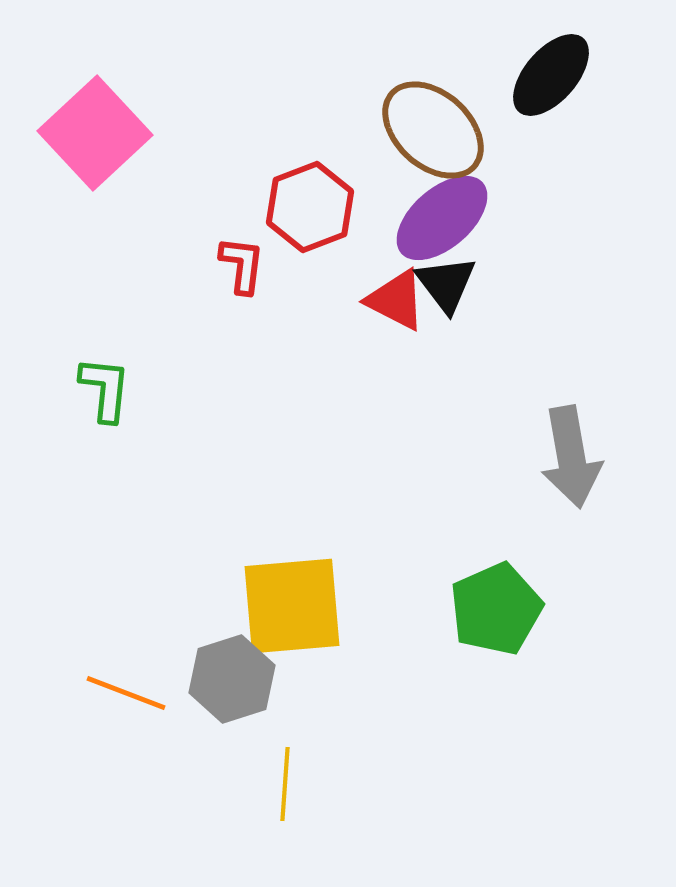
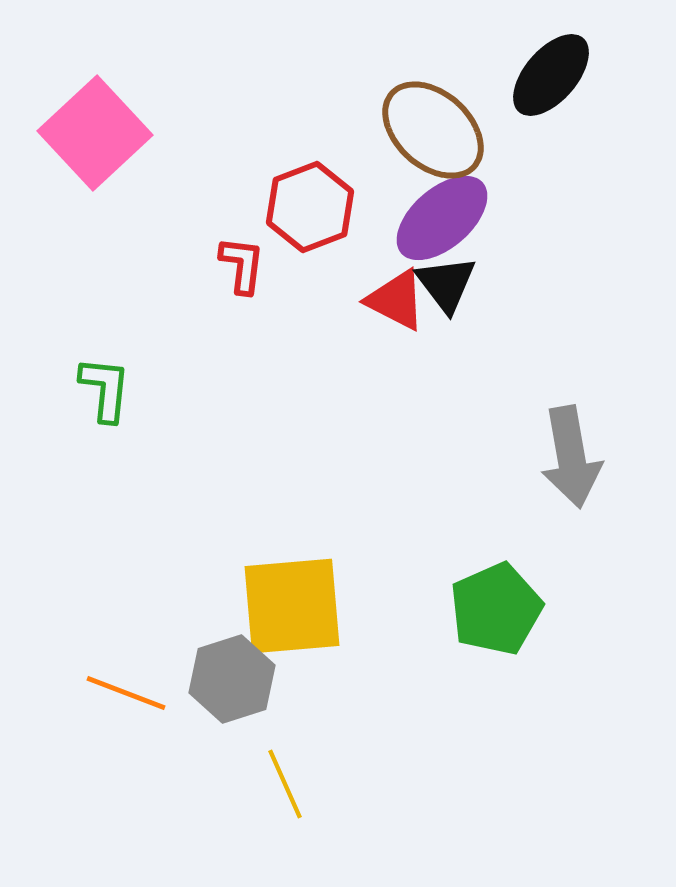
yellow line: rotated 28 degrees counterclockwise
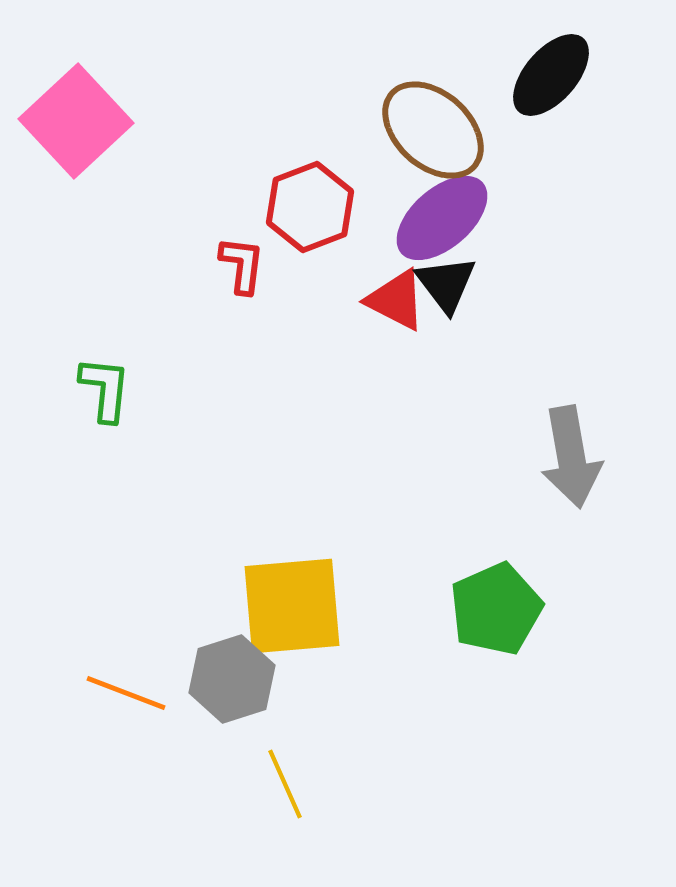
pink square: moved 19 px left, 12 px up
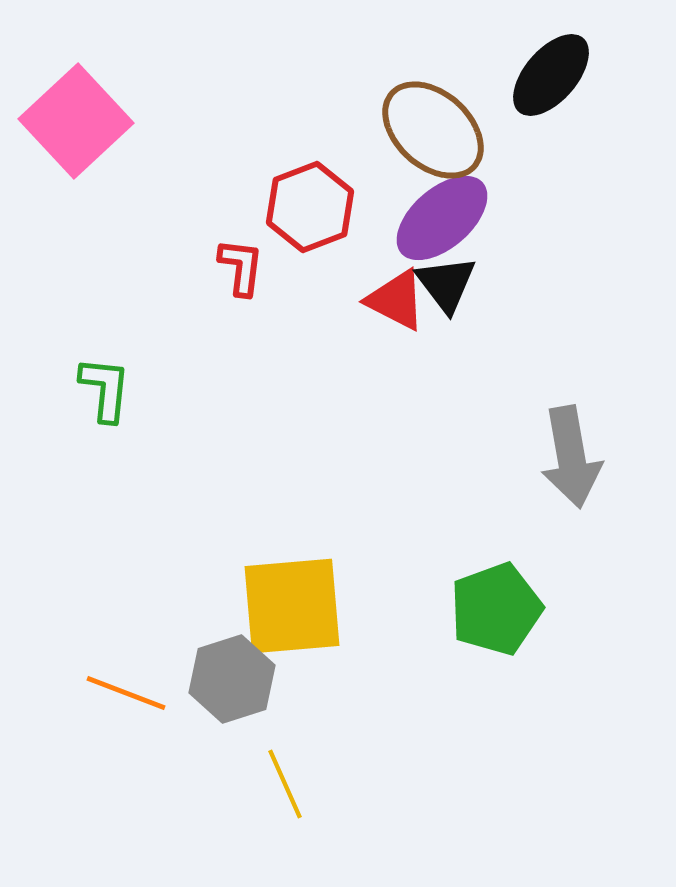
red L-shape: moved 1 px left, 2 px down
green pentagon: rotated 4 degrees clockwise
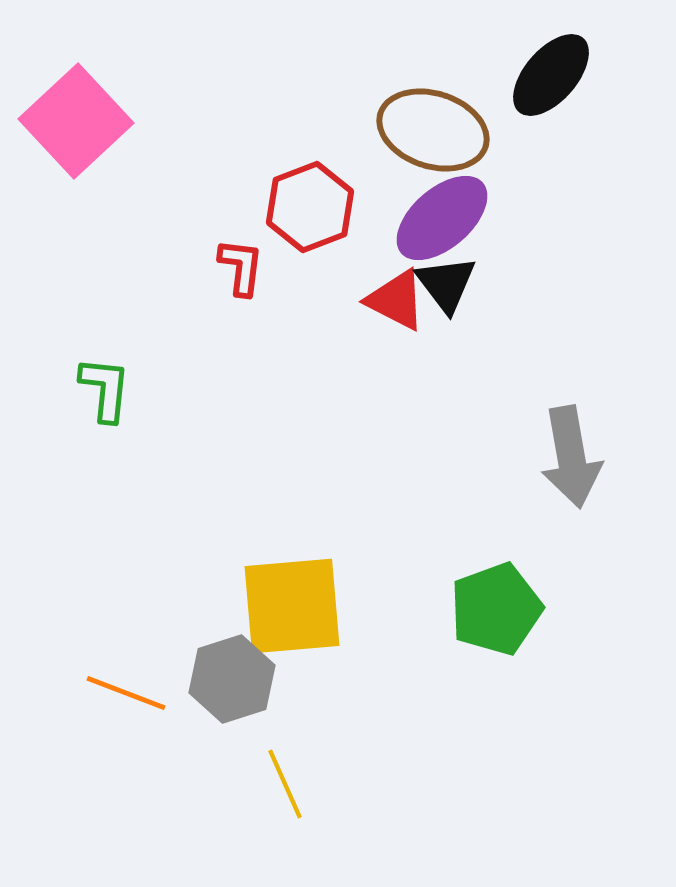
brown ellipse: rotated 24 degrees counterclockwise
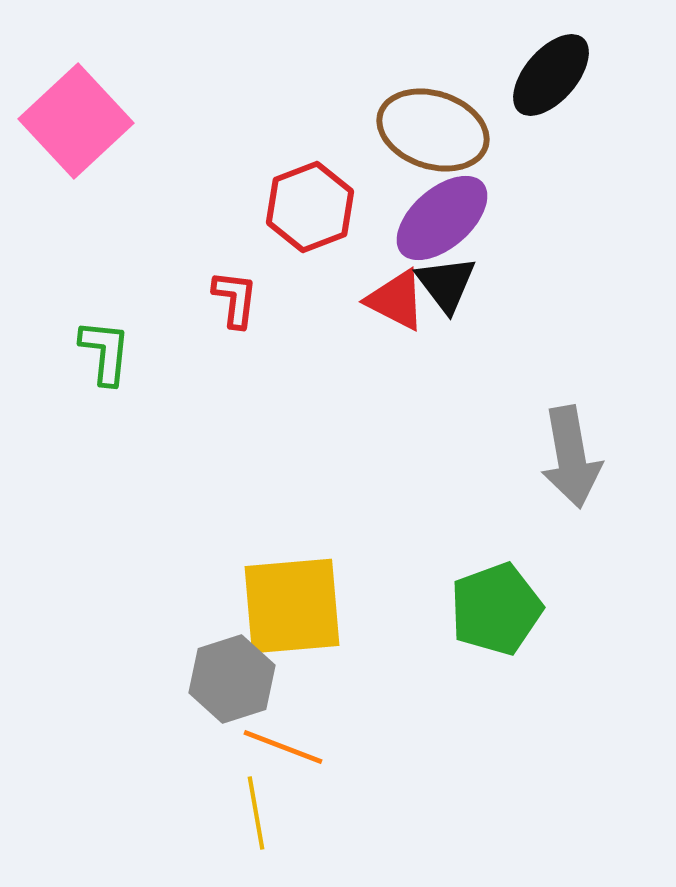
red L-shape: moved 6 px left, 32 px down
green L-shape: moved 37 px up
orange line: moved 157 px right, 54 px down
yellow line: moved 29 px left, 29 px down; rotated 14 degrees clockwise
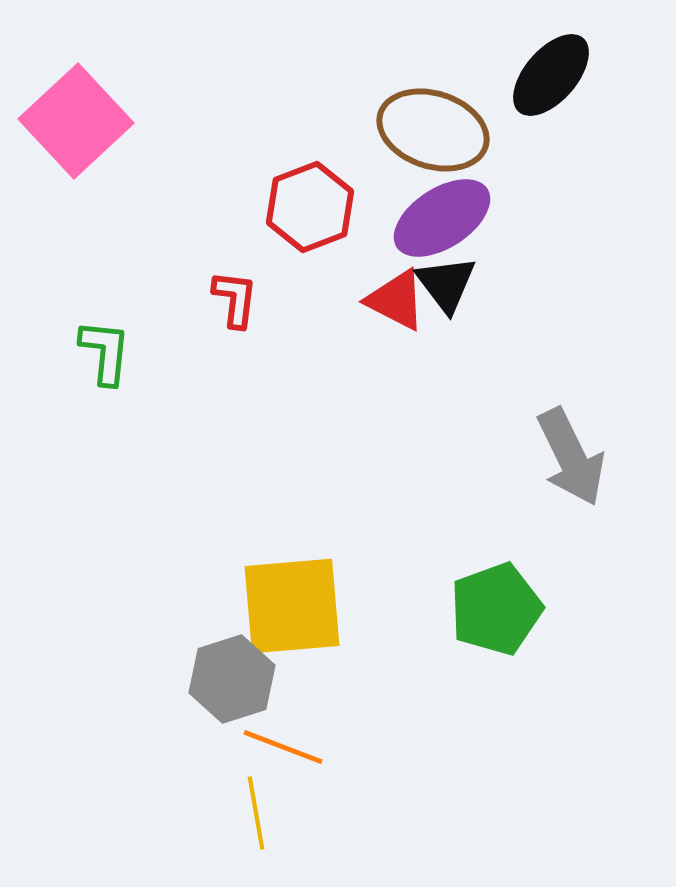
purple ellipse: rotated 8 degrees clockwise
gray arrow: rotated 16 degrees counterclockwise
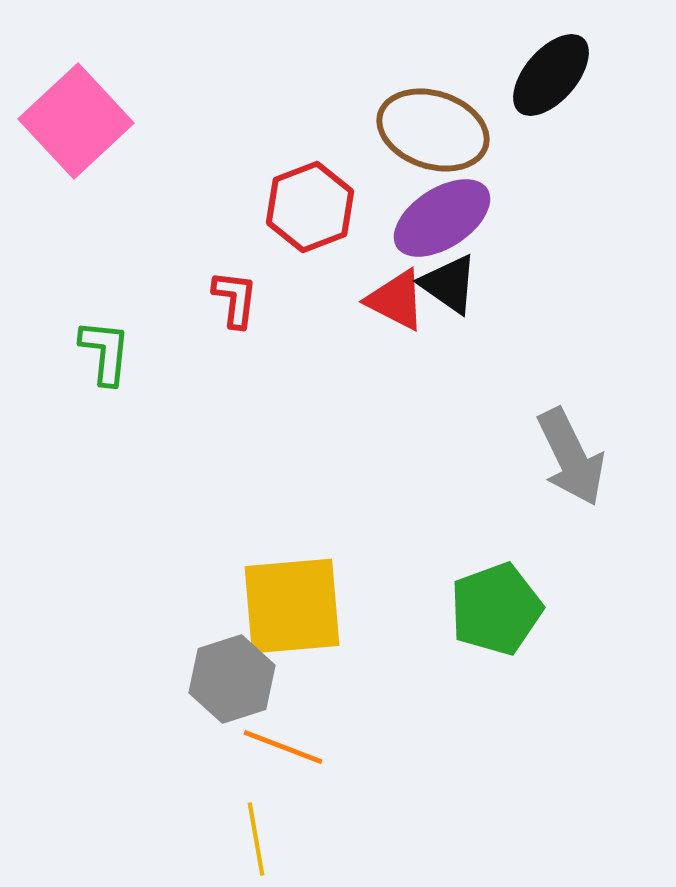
black triangle: moved 3 px right; rotated 18 degrees counterclockwise
yellow line: moved 26 px down
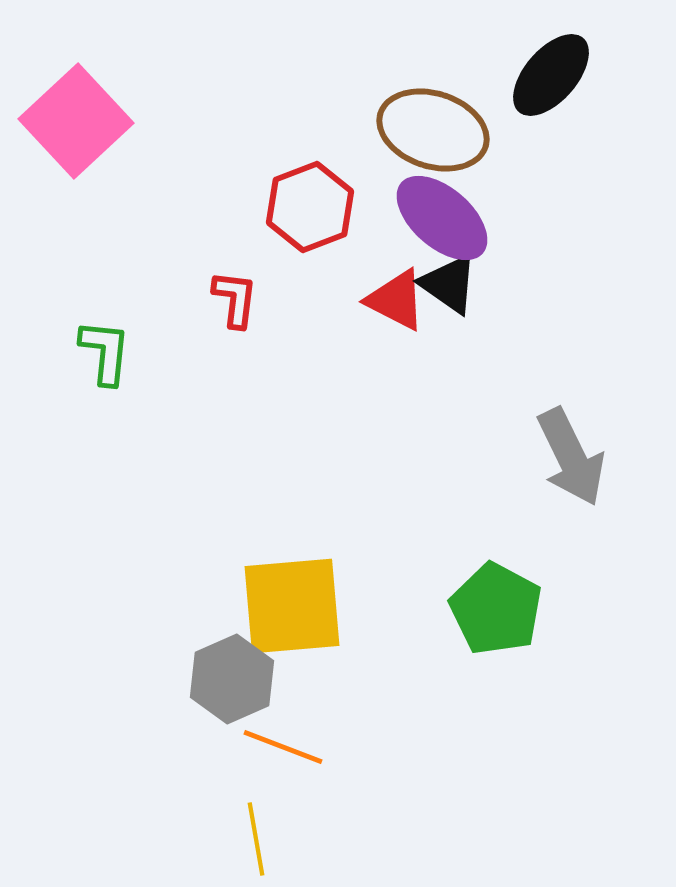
purple ellipse: rotated 74 degrees clockwise
green pentagon: rotated 24 degrees counterclockwise
gray hexagon: rotated 6 degrees counterclockwise
